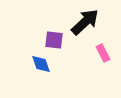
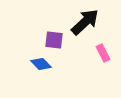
blue diamond: rotated 25 degrees counterclockwise
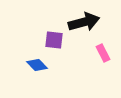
black arrow: moved 1 px left; rotated 28 degrees clockwise
blue diamond: moved 4 px left, 1 px down
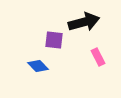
pink rectangle: moved 5 px left, 4 px down
blue diamond: moved 1 px right, 1 px down
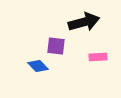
purple square: moved 2 px right, 6 px down
pink rectangle: rotated 66 degrees counterclockwise
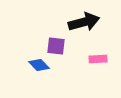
pink rectangle: moved 2 px down
blue diamond: moved 1 px right, 1 px up
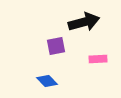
purple square: rotated 18 degrees counterclockwise
blue diamond: moved 8 px right, 16 px down
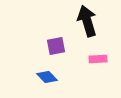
black arrow: moved 3 px right, 1 px up; rotated 92 degrees counterclockwise
blue diamond: moved 4 px up
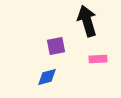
blue diamond: rotated 60 degrees counterclockwise
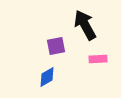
black arrow: moved 2 px left, 4 px down; rotated 12 degrees counterclockwise
blue diamond: rotated 15 degrees counterclockwise
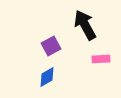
purple square: moved 5 px left; rotated 18 degrees counterclockwise
pink rectangle: moved 3 px right
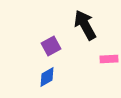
pink rectangle: moved 8 px right
